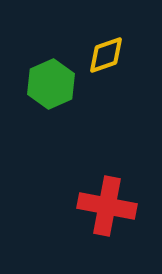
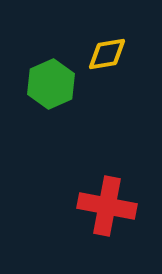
yellow diamond: moved 1 px right, 1 px up; rotated 9 degrees clockwise
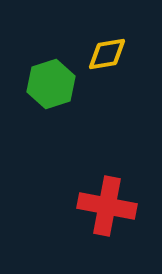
green hexagon: rotated 6 degrees clockwise
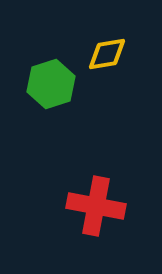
red cross: moved 11 px left
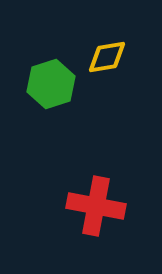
yellow diamond: moved 3 px down
